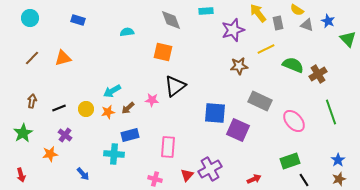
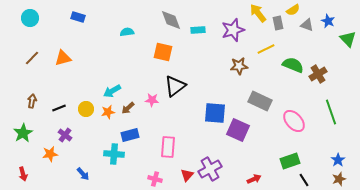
yellow semicircle at (297, 10): moved 4 px left; rotated 64 degrees counterclockwise
cyan rectangle at (206, 11): moved 8 px left, 19 px down
blue rectangle at (78, 20): moved 3 px up
red arrow at (21, 175): moved 2 px right, 1 px up
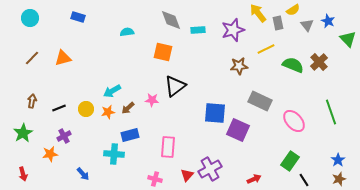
gray triangle at (307, 25): rotated 32 degrees clockwise
brown cross at (318, 74): moved 1 px right, 12 px up; rotated 12 degrees counterclockwise
purple cross at (65, 135): moved 1 px left, 1 px down; rotated 24 degrees clockwise
green rectangle at (290, 161): rotated 36 degrees counterclockwise
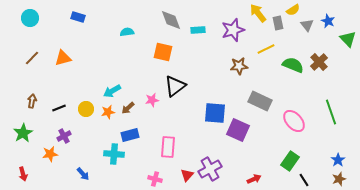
pink star at (152, 100): rotated 16 degrees counterclockwise
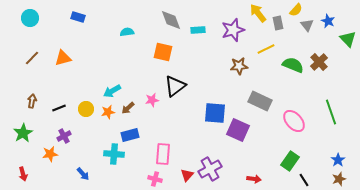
yellow semicircle at (293, 10): moved 3 px right; rotated 16 degrees counterclockwise
pink rectangle at (168, 147): moved 5 px left, 7 px down
red arrow at (254, 179): rotated 32 degrees clockwise
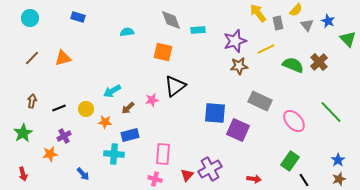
purple star at (233, 30): moved 2 px right, 11 px down
orange star at (108, 112): moved 3 px left, 10 px down; rotated 16 degrees clockwise
green line at (331, 112): rotated 25 degrees counterclockwise
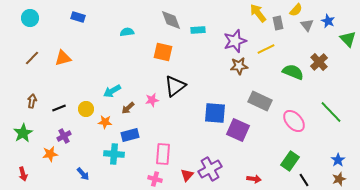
green semicircle at (293, 65): moved 7 px down
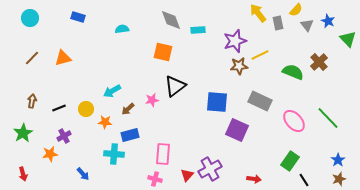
cyan semicircle at (127, 32): moved 5 px left, 3 px up
yellow line at (266, 49): moved 6 px left, 6 px down
brown arrow at (128, 108): moved 1 px down
green line at (331, 112): moved 3 px left, 6 px down
blue square at (215, 113): moved 2 px right, 11 px up
purple square at (238, 130): moved 1 px left
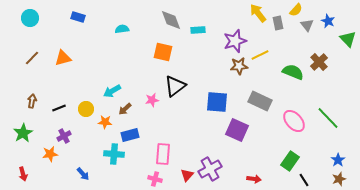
brown arrow at (128, 109): moved 3 px left
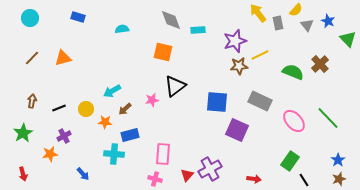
brown cross at (319, 62): moved 1 px right, 2 px down
